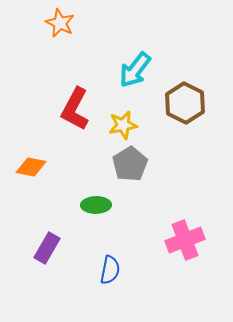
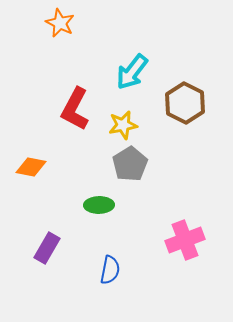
cyan arrow: moved 3 px left, 2 px down
green ellipse: moved 3 px right
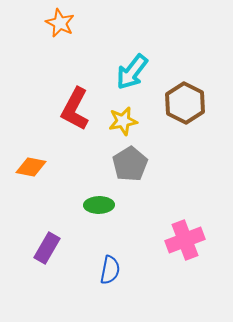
yellow star: moved 4 px up
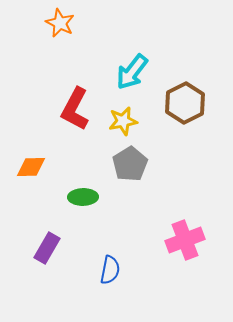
brown hexagon: rotated 6 degrees clockwise
orange diamond: rotated 12 degrees counterclockwise
green ellipse: moved 16 px left, 8 px up
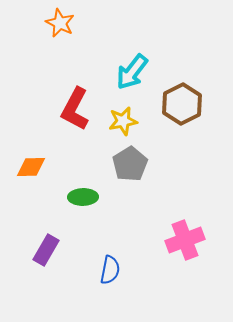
brown hexagon: moved 3 px left, 1 px down
purple rectangle: moved 1 px left, 2 px down
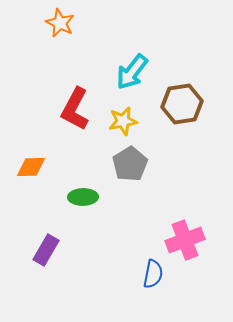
brown hexagon: rotated 18 degrees clockwise
blue semicircle: moved 43 px right, 4 px down
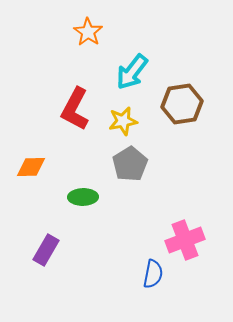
orange star: moved 28 px right, 9 px down; rotated 8 degrees clockwise
